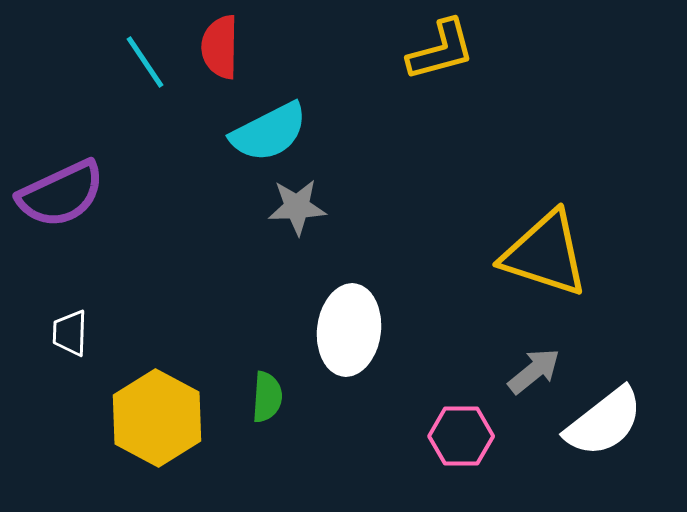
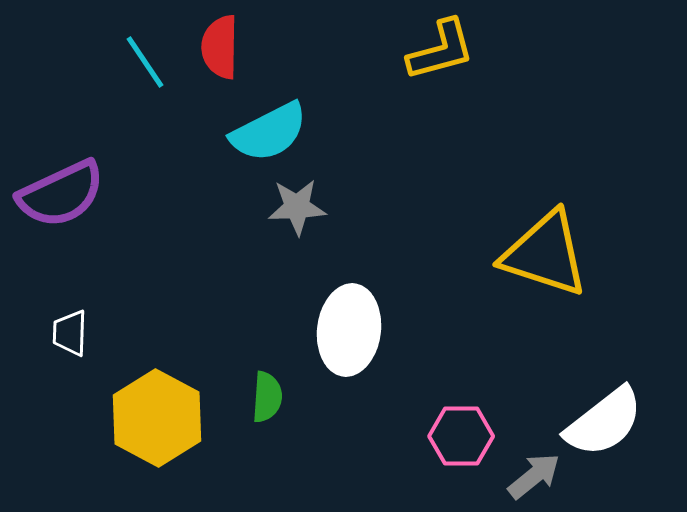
gray arrow: moved 105 px down
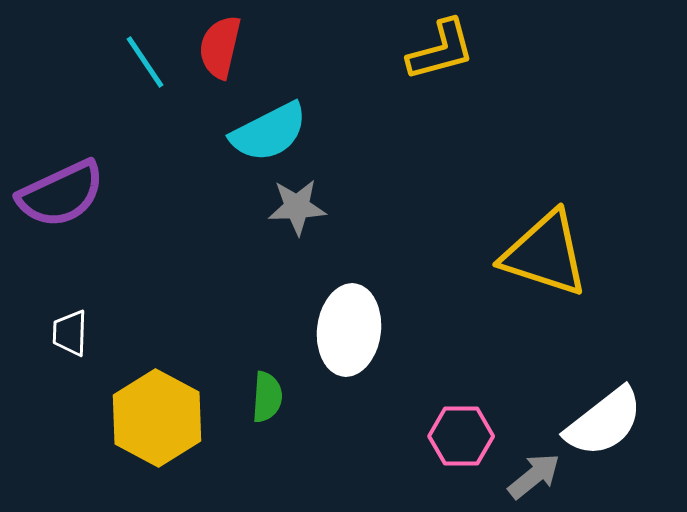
red semicircle: rotated 12 degrees clockwise
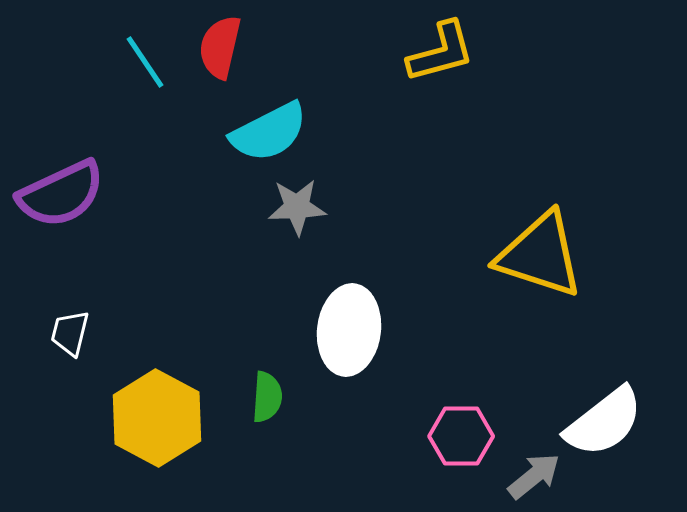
yellow L-shape: moved 2 px down
yellow triangle: moved 5 px left, 1 px down
white trapezoid: rotated 12 degrees clockwise
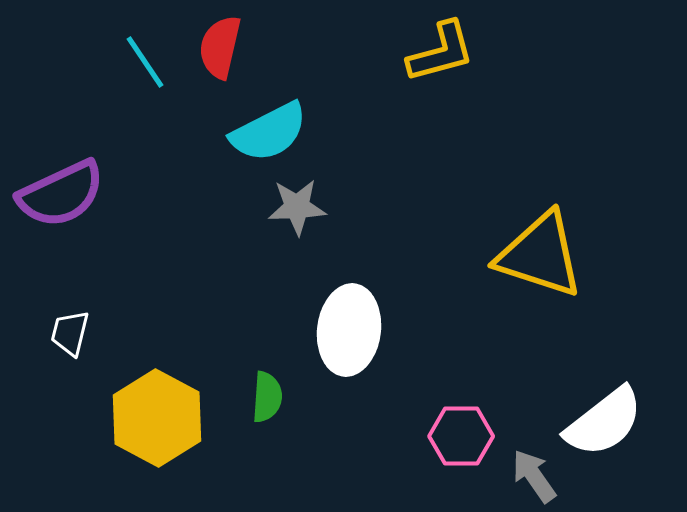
gray arrow: rotated 86 degrees counterclockwise
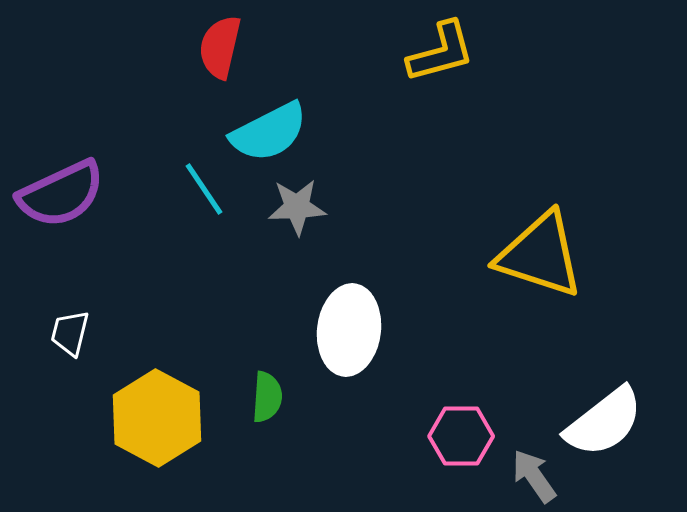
cyan line: moved 59 px right, 127 px down
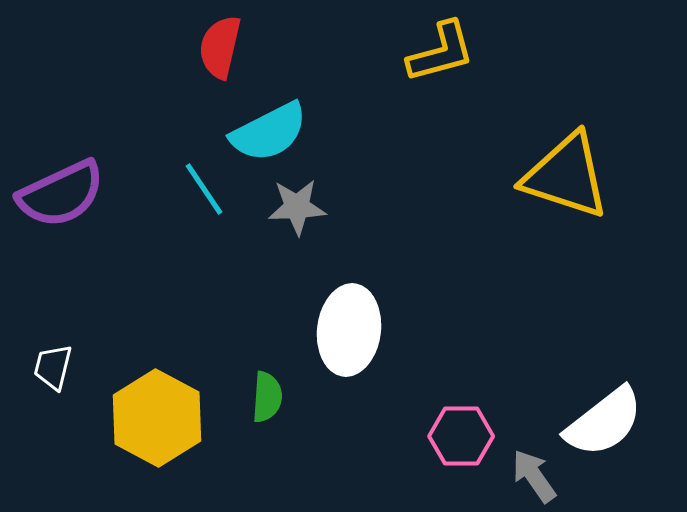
yellow triangle: moved 26 px right, 79 px up
white trapezoid: moved 17 px left, 34 px down
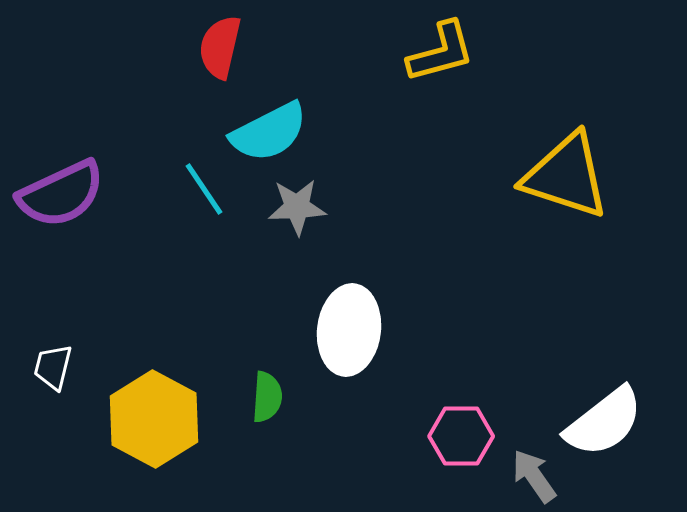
yellow hexagon: moved 3 px left, 1 px down
